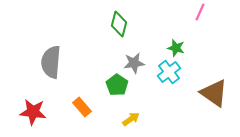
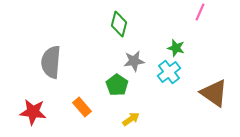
gray star: moved 2 px up
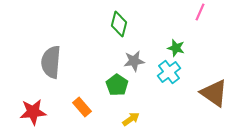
red star: rotated 12 degrees counterclockwise
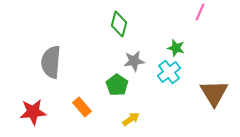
brown triangle: rotated 24 degrees clockwise
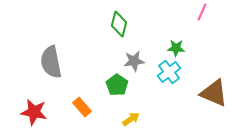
pink line: moved 2 px right
green star: rotated 12 degrees counterclockwise
gray semicircle: rotated 16 degrees counterclockwise
brown triangle: rotated 36 degrees counterclockwise
red star: moved 1 px right; rotated 16 degrees clockwise
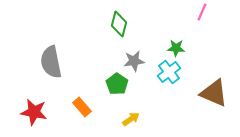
green pentagon: moved 1 px up
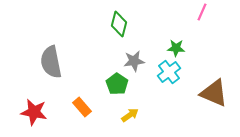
yellow arrow: moved 1 px left, 4 px up
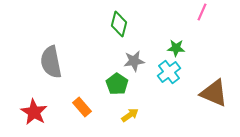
red star: rotated 20 degrees clockwise
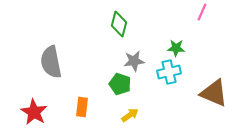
cyan cross: rotated 25 degrees clockwise
green pentagon: moved 3 px right; rotated 15 degrees counterclockwise
orange rectangle: rotated 48 degrees clockwise
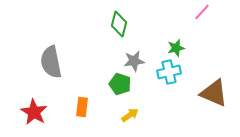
pink line: rotated 18 degrees clockwise
green star: rotated 18 degrees counterclockwise
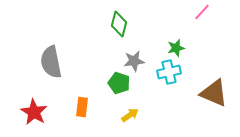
green pentagon: moved 1 px left, 1 px up
